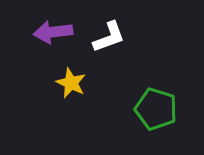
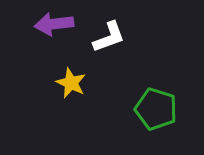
purple arrow: moved 1 px right, 8 px up
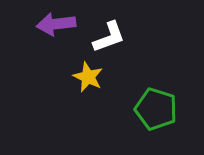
purple arrow: moved 2 px right
yellow star: moved 17 px right, 6 px up
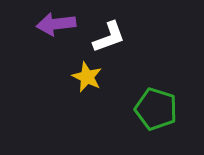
yellow star: moved 1 px left
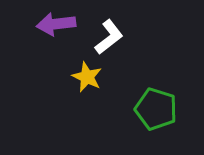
white L-shape: rotated 18 degrees counterclockwise
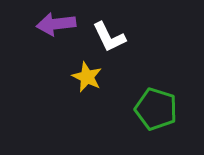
white L-shape: rotated 102 degrees clockwise
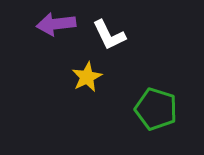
white L-shape: moved 2 px up
yellow star: rotated 20 degrees clockwise
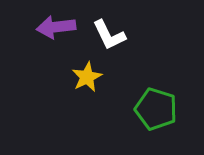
purple arrow: moved 3 px down
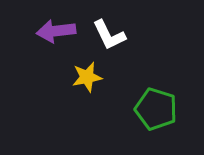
purple arrow: moved 4 px down
yellow star: rotated 16 degrees clockwise
